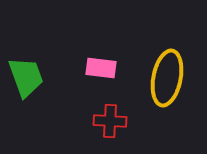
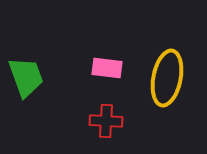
pink rectangle: moved 6 px right
red cross: moved 4 px left
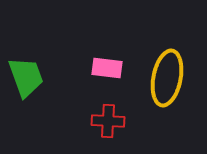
red cross: moved 2 px right
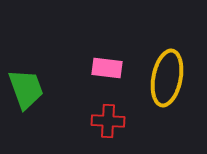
green trapezoid: moved 12 px down
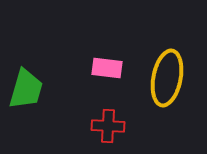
green trapezoid: rotated 36 degrees clockwise
red cross: moved 5 px down
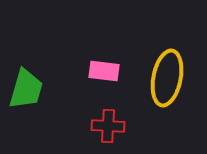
pink rectangle: moved 3 px left, 3 px down
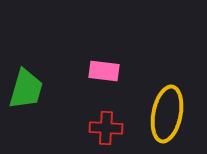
yellow ellipse: moved 36 px down
red cross: moved 2 px left, 2 px down
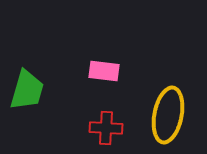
green trapezoid: moved 1 px right, 1 px down
yellow ellipse: moved 1 px right, 1 px down
